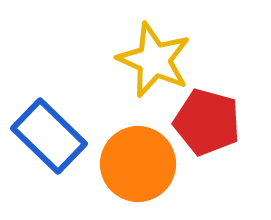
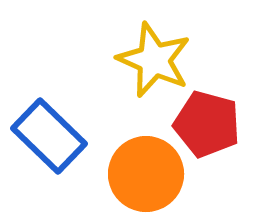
red pentagon: moved 2 px down
orange circle: moved 8 px right, 10 px down
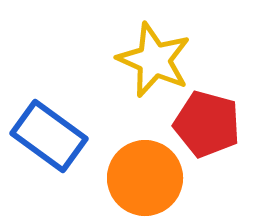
blue rectangle: rotated 8 degrees counterclockwise
orange circle: moved 1 px left, 4 px down
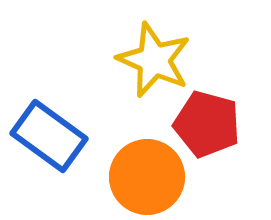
orange circle: moved 2 px right, 1 px up
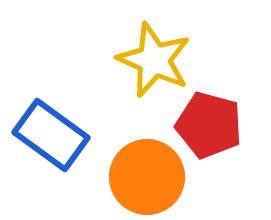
red pentagon: moved 2 px right, 1 px down
blue rectangle: moved 2 px right, 1 px up
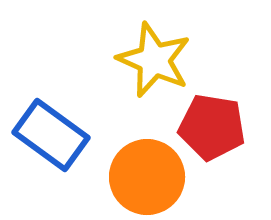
red pentagon: moved 3 px right, 2 px down; rotated 6 degrees counterclockwise
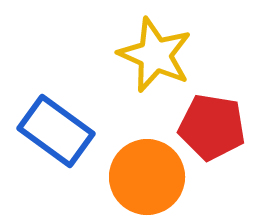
yellow star: moved 1 px right, 5 px up
blue rectangle: moved 5 px right, 4 px up
